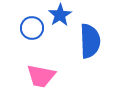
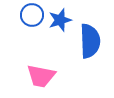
blue star: moved 5 px down; rotated 15 degrees clockwise
blue circle: moved 13 px up
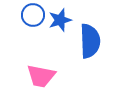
blue circle: moved 1 px right
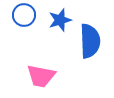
blue circle: moved 9 px left
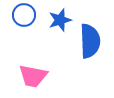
pink trapezoid: moved 8 px left
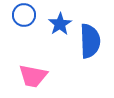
blue star: moved 4 px down; rotated 15 degrees counterclockwise
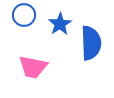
blue semicircle: moved 1 px right, 2 px down
pink trapezoid: moved 9 px up
